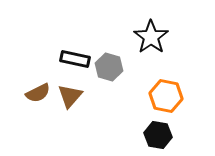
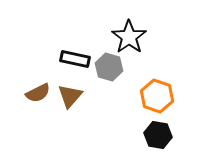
black star: moved 22 px left
orange hexagon: moved 9 px left; rotated 8 degrees clockwise
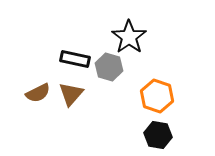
brown triangle: moved 1 px right, 2 px up
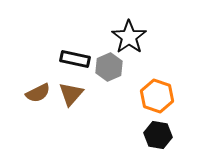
gray hexagon: rotated 20 degrees clockwise
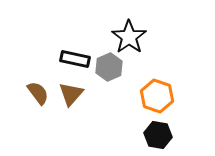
brown semicircle: rotated 100 degrees counterclockwise
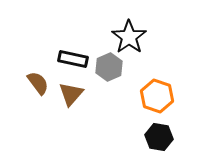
black rectangle: moved 2 px left
brown semicircle: moved 10 px up
black hexagon: moved 1 px right, 2 px down
